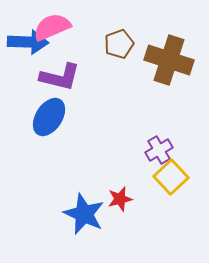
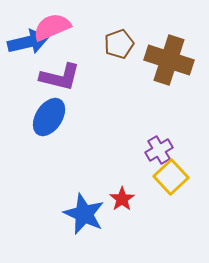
blue arrow: rotated 15 degrees counterclockwise
red star: moved 2 px right; rotated 20 degrees counterclockwise
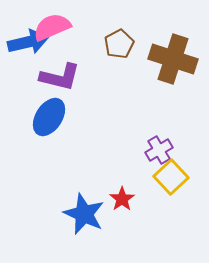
brown pentagon: rotated 8 degrees counterclockwise
brown cross: moved 4 px right, 1 px up
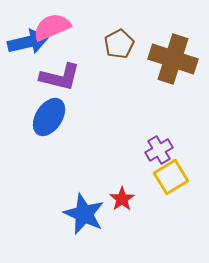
yellow square: rotated 12 degrees clockwise
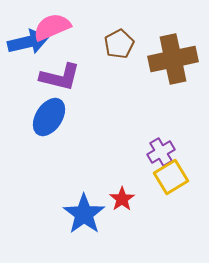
brown cross: rotated 30 degrees counterclockwise
purple cross: moved 2 px right, 2 px down
blue star: rotated 12 degrees clockwise
